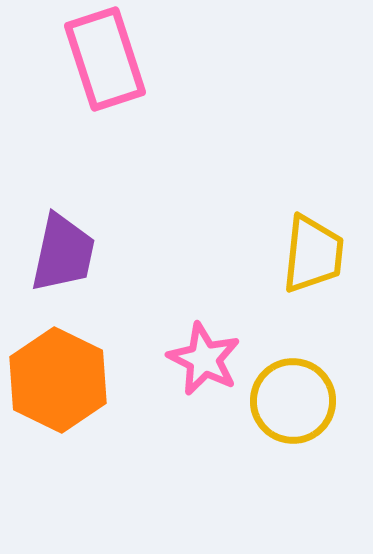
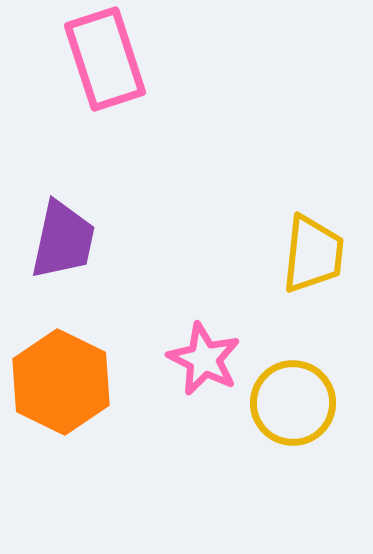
purple trapezoid: moved 13 px up
orange hexagon: moved 3 px right, 2 px down
yellow circle: moved 2 px down
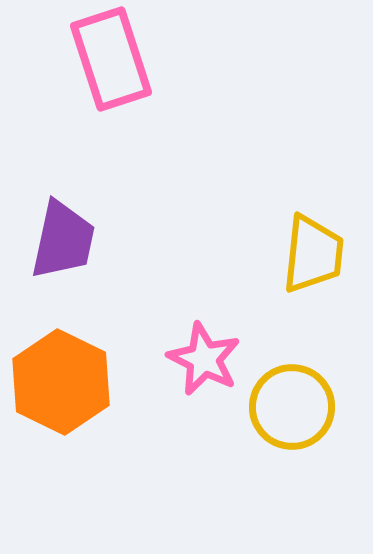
pink rectangle: moved 6 px right
yellow circle: moved 1 px left, 4 px down
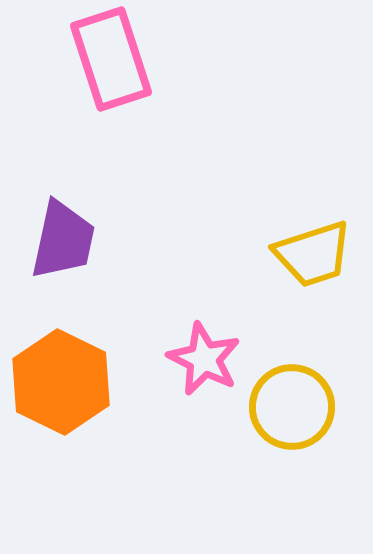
yellow trapezoid: rotated 66 degrees clockwise
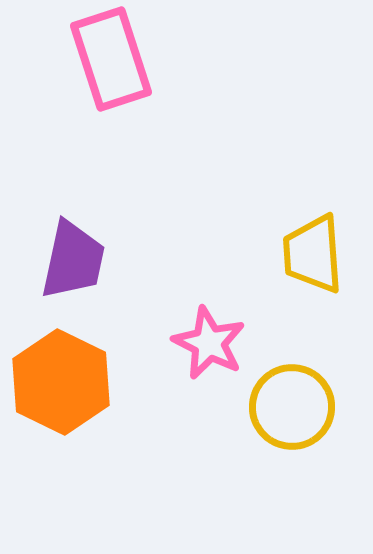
purple trapezoid: moved 10 px right, 20 px down
yellow trapezoid: rotated 104 degrees clockwise
pink star: moved 5 px right, 16 px up
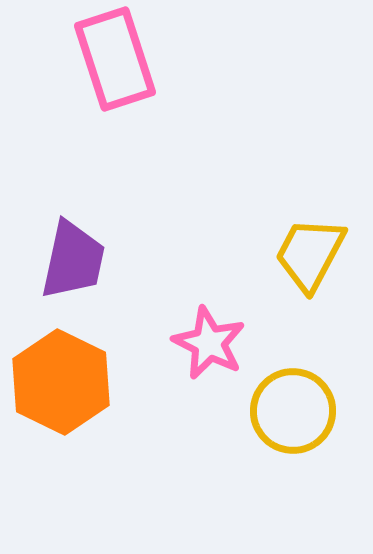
pink rectangle: moved 4 px right
yellow trapezoid: moved 3 px left; rotated 32 degrees clockwise
yellow circle: moved 1 px right, 4 px down
